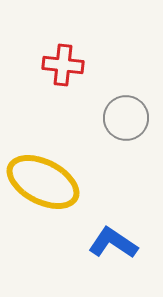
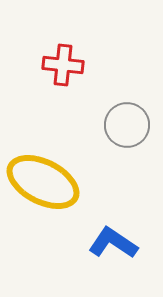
gray circle: moved 1 px right, 7 px down
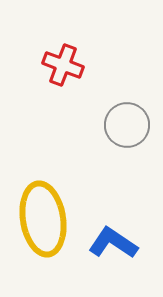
red cross: rotated 15 degrees clockwise
yellow ellipse: moved 37 px down; rotated 54 degrees clockwise
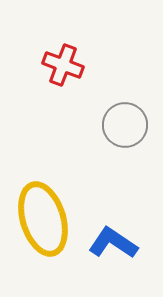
gray circle: moved 2 px left
yellow ellipse: rotated 8 degrees counterclockwise
